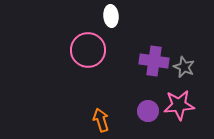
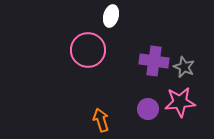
white ellipse: rotated 20 degrees clockwise
pink star: moved 1 px right, 3 px up
purple circle: moved 2 px up
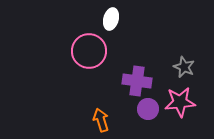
white ellipse: moved 3 px down
pink circle: moved 1 px right, 1 px down
purple cross: moved 17 px left, 20 px down
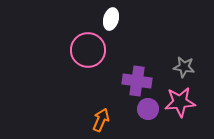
pink circle: moved 1 px left, 1 px up
gray star: rotated 15 degrees counterclockwise
orange arrow: rotated 40 degrees clockwise
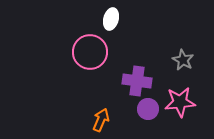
pink circle: moved 2 px right, 2 px down
gray star: moved 1 px left, 7 px up; rotated 20 degrees clockwise
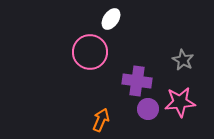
white ellipse: rotated 20 degrees clockwise
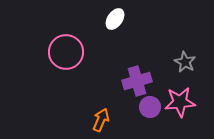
white ellipse: moved 4 px right
pink circle: moved 24 px left
gray star: moved 2 px right, 2 px down
purple cross: rotated 24 degrees counterclockwise
purple circle: moved 2 px right, 2 px up
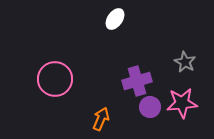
pink circle: moved 11 px left, 27 px down
pink star: moved 2 px right, 1 px down
orange arrow: moved 1 px up
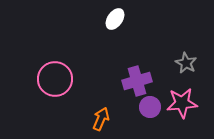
gray star: moved 1 px right, 1 px down
